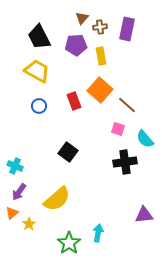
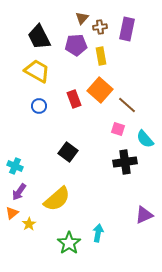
red rectangle: moved 2 px up
purple triangle: rotated 18 degrees counterclockwise
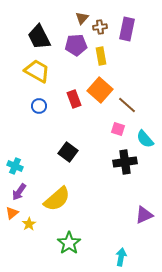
cyan arrow: moved 23 px right, 24 px down
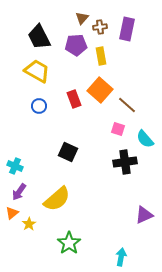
black square: rotated 12 degrees counterclockwise
